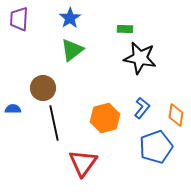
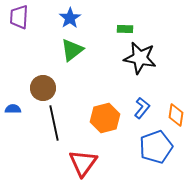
purple trapezoid: moved 2 px up
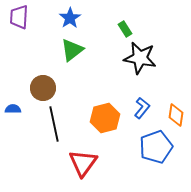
green rectangle: rotated 56 degrees clockwise
black line: moved 1 px down
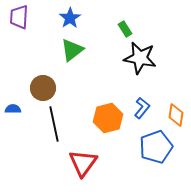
orange hexagon: moved 3 px right
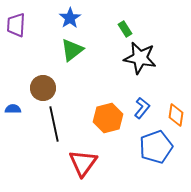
purple trapezoid: moved 3 px left, 8 px down
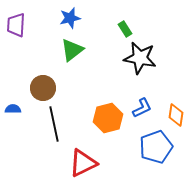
blue star: rotated 20 degrees clockwise
blue L-shape: rotated 25 degrees clockwise
red triangle: rotated 28 degrees clockwise
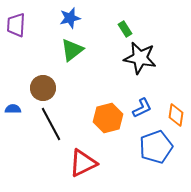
black line: moved 3 px left; rotated 16 degrees counterclockwise
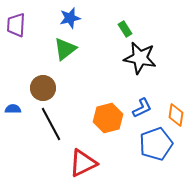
green triangle: moved 7 px left, 1 px up
blue pentagon: moved 3 px up
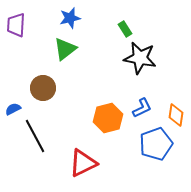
blue semicircle: rotated 28 degrees counterclockwise
black line: moved 16 px left, 12 px down
